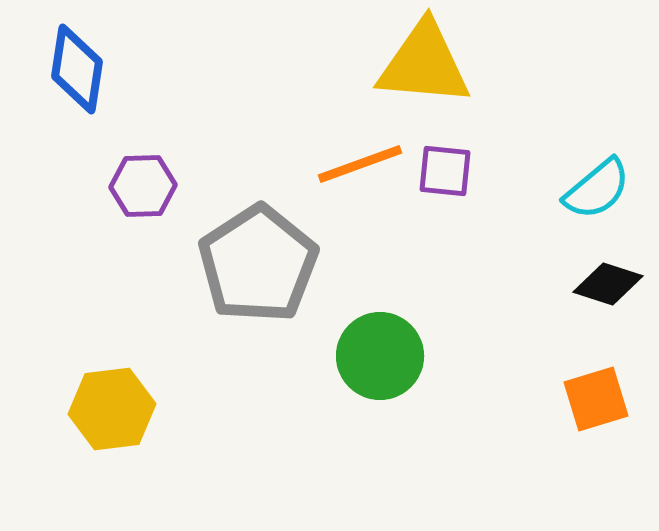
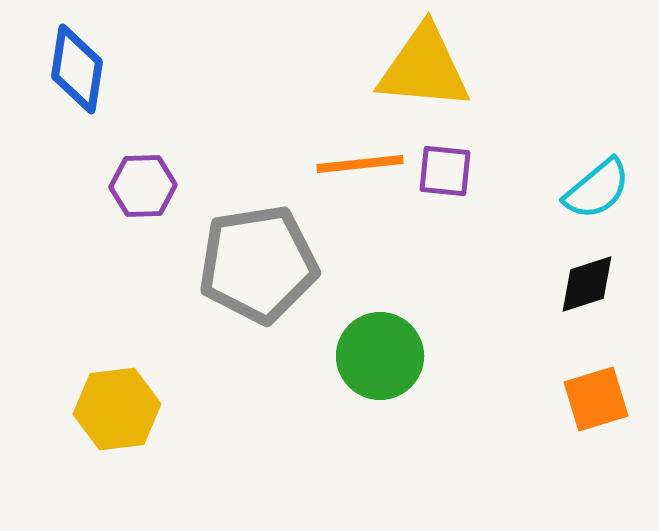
yellow triangle: moved 4 px down
orange line: rotated 14 degrees clockwise
gray pentagon: rotated 24 degrees clockwise
black diamond: moved 21 px left; rotated 36 degrees counterclockwise
yellow hexagon: moved 5 px right
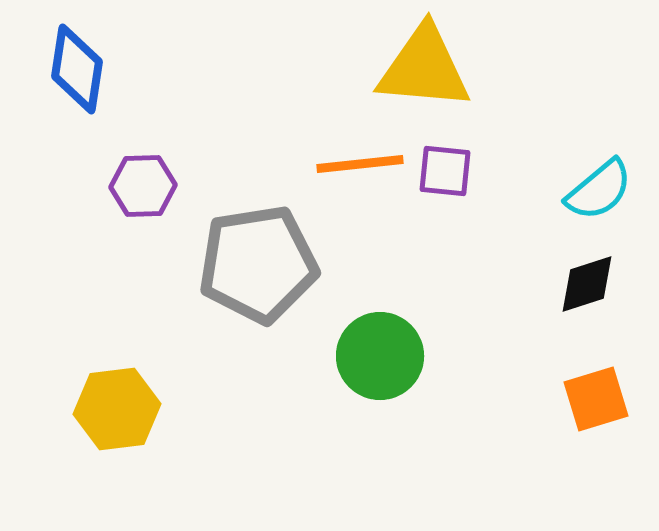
cyan semicircle: moved 2 px right, 1 px down
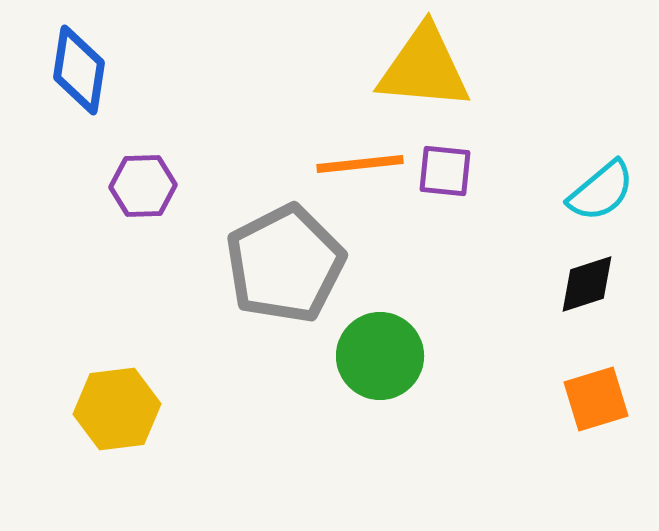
blue diamond: moved 2 px right, 1 px down
cyan semicircle: moved 2 px right, 1 px down
gray pentagon: moved 27 px right; rotated 18 degrees counterclockwise
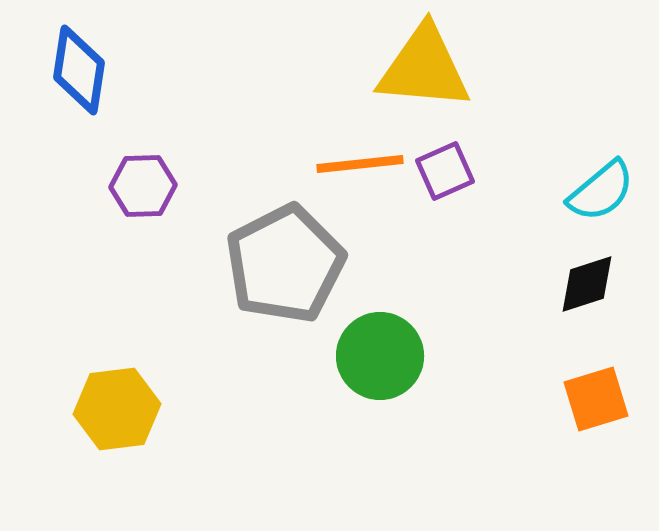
purple square: rotated 30 degrees counterclockwise
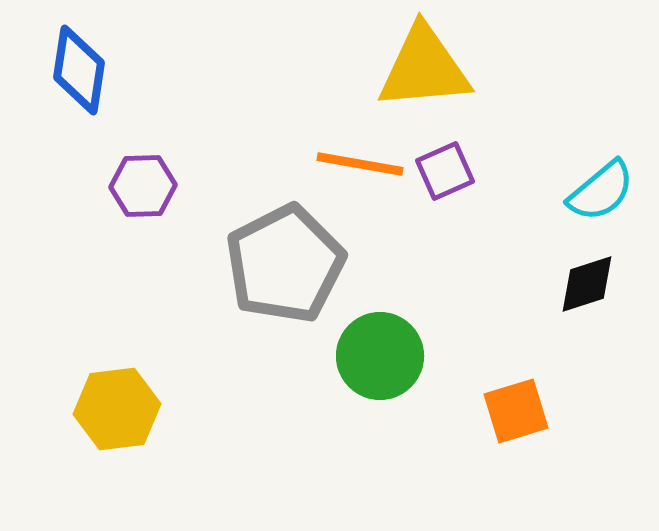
yellow triangle: rotated 10 degrees counterclockwise
orange line: rotated 16 degrees clockwise
orange square: moved 80 px left, 12 px down
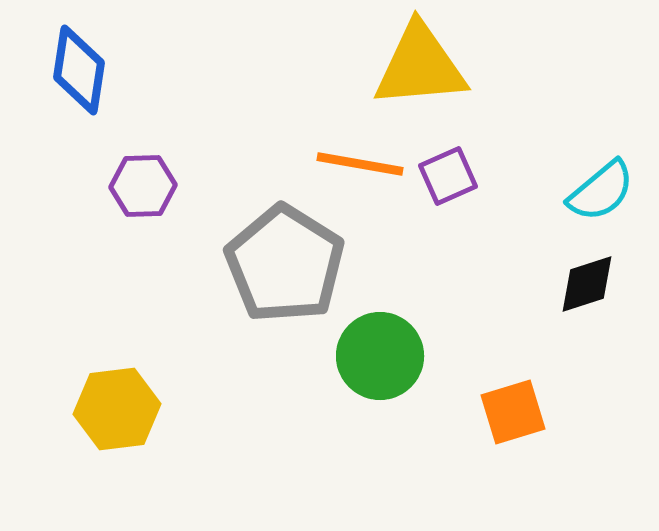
yellow triangle: moved 4 px left, 2 px up
purple square: moved 3 px right, 5 px down
gray pentagon: rotated 13 degrees counterclockwise
orange square: moved 3 px left, 1 px down
